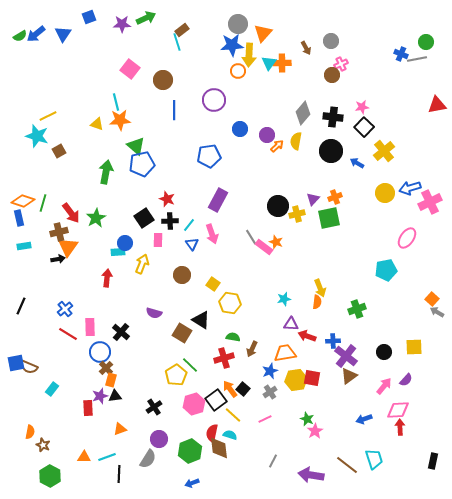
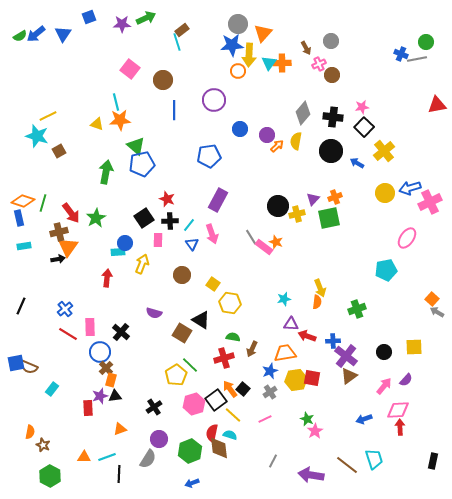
pink cross at (341, 64): moved 22 px left
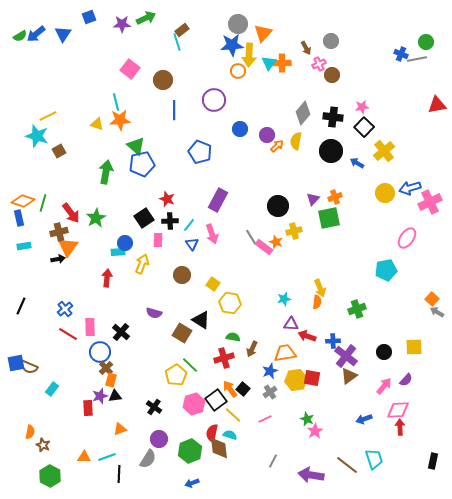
blue pentagon at (209, 156): moved 9 px left, 4 px up; rotated 30 degrees clockwise
yellow cross at (297, 214): moved 3 px left, 17 px down
black cross at (154, 407): rotated 21 degrees counterclockwise
